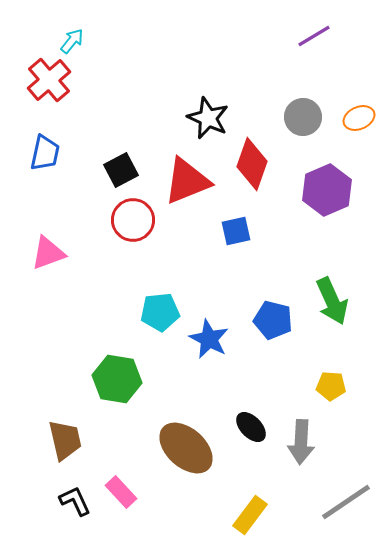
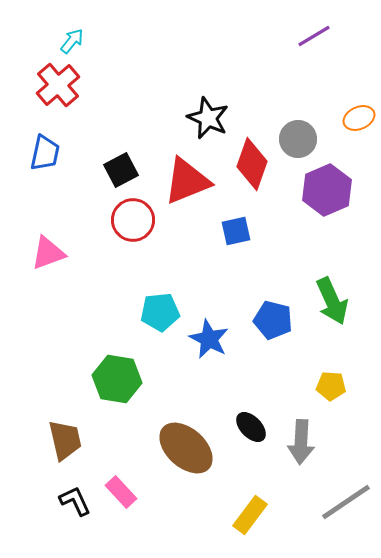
red cross: moved 9 px right, 5 px down
gray circle: moved 5 px left, 22 px down
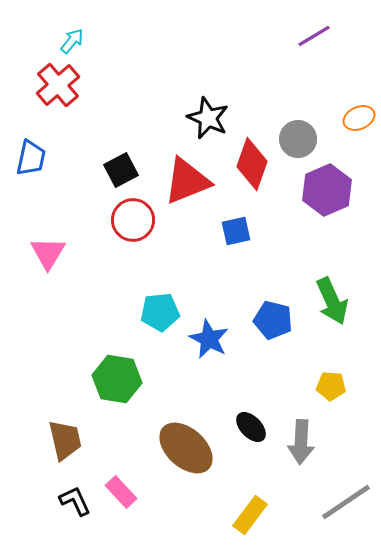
blue trapezoid: moved 14 px left, 5 px down
pink triangle: rotated 39 degrees counterclockwise
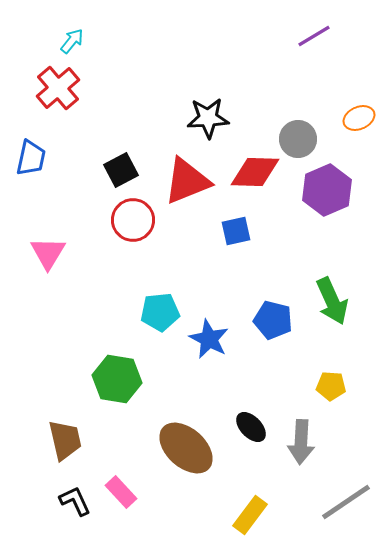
red cross: moved 3 px down
black star: rotated 27 degrees counterclockwise
red diamond: moved 3 px right, 8 px down; rotated 72 degrees clockwise
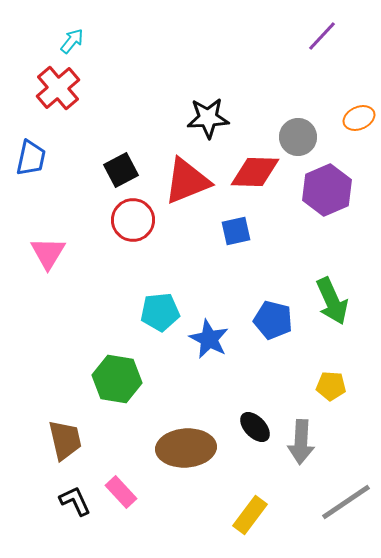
purple line: moved 8 px right; rotated 16 degrees counterclockwise
gray circle: moved 2 px up
black ellipse: moved 4 px right
brown ellipse: rotated 46 degrees counterclockwise
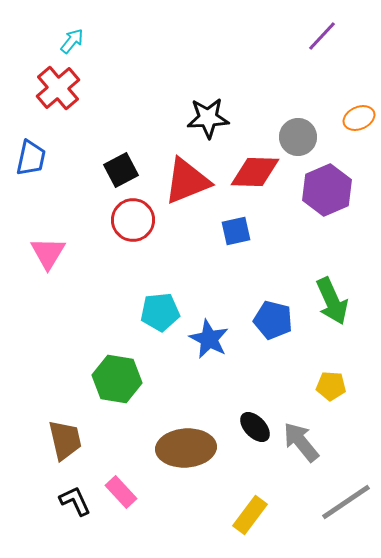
gray arrow: rotated 138 degrees clockwise
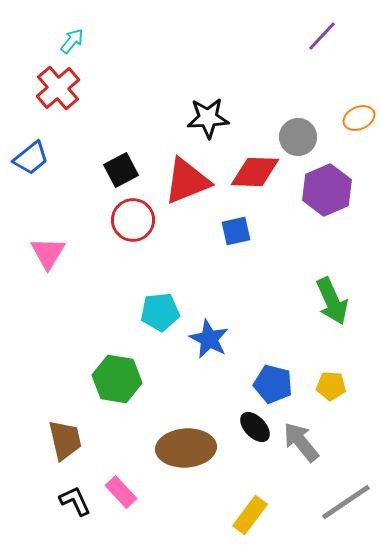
blue trapezoid: rotated 39 degrees clockwise
blue pentagon: moved 64 px down
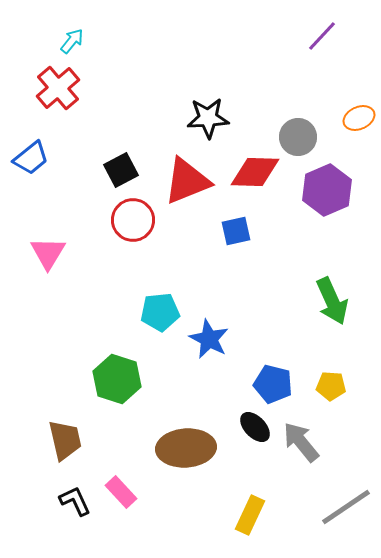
green hexagon: rotated 9 degrees clockwise
gray line: moved 5 px down
yellow rectangle: rotated 12 degrees counterclockwise
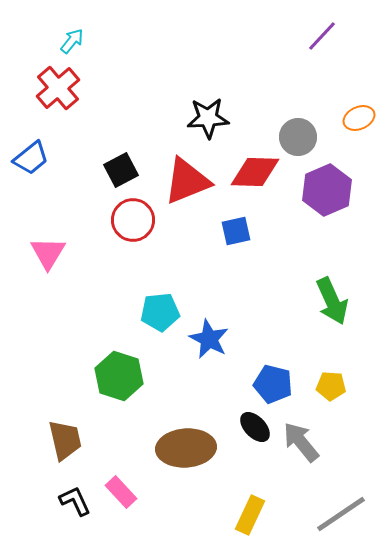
green hexagon: moved 2 px right, 3 px up
gray line: moved 5 px left, 7 px down
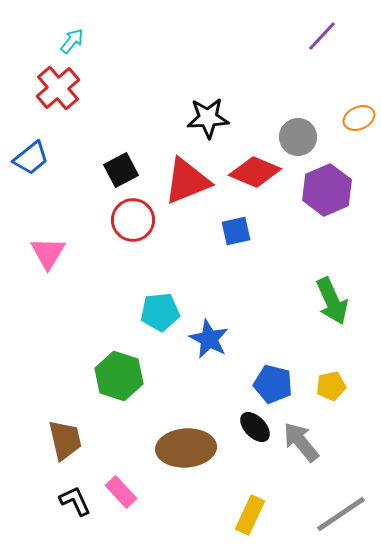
red diamond: rotated 21 degrees clockwise
yellow pentagon: rotated 16 degrees counterclockwise
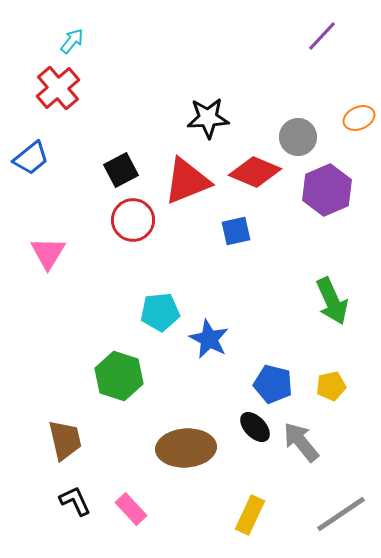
pink rectangle: moved 10 px right, 17 px down
